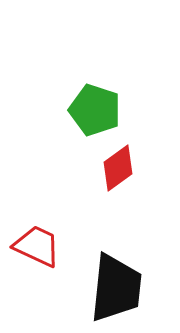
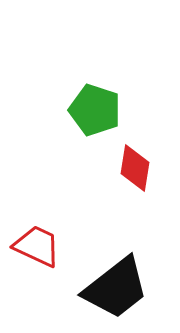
red diamond: moved 17 px right; rotated 45 degrees counterclockwise
black trapezoid: rotated 46 degrees clockwise
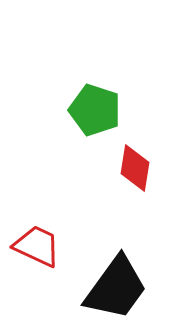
black trapezoid: rotated 16 degrees counterclockwise
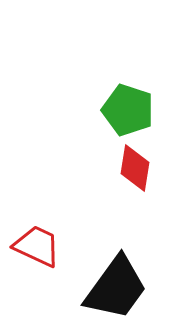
green pentagon: moved 33 px right
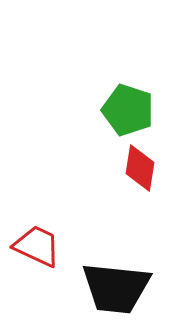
red diamond: moved 5 px right
black trapezoid: rotated 60 degrees clockwise
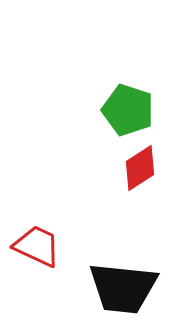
red diamond: rotated 48 degrees clockwise
black trapezoid: moved 7 px right
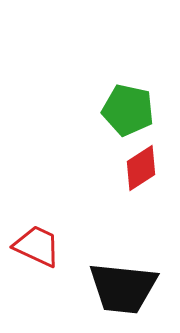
green pentagon: rotated 6 degrees counterclockwise
red diamond: moved 1 px right
